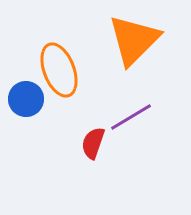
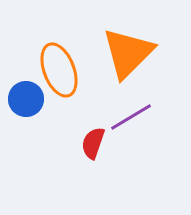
orange triangle: moved 6 px left, 13 px down
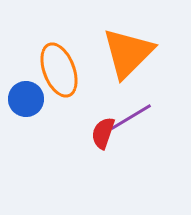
red semicircle: moved 10 px right, 10 px up
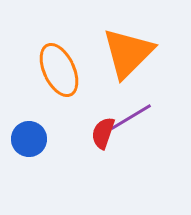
orange ellipse: rotated 4 degrees counterclockwise
blue circle: moved 3 px right, 40 px down
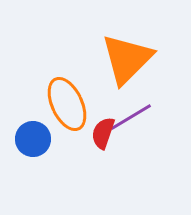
orange triangle: moved 1 px left, 6 px down
orange ellipse: moved 8 px right, 34 px down
blue circle: moved 4 px right
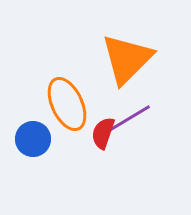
purple line: moved 1 px left, 1 px down
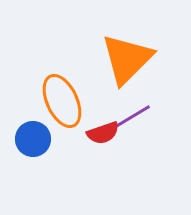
orange ellipse: moved 5 px left, 3 px up
red semicircle: rotated 128 degrees counterclockwise
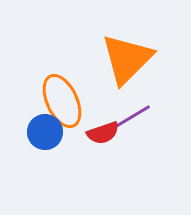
blue circle: moved 12 px right, 7 px up
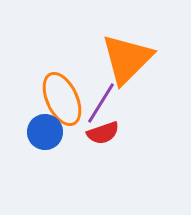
orange ellipse: moved 2 px up
purple line: moved 29 px left, 15 px up; rotated 27 degrees counterclockwise
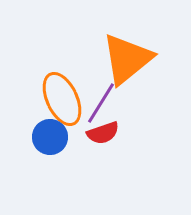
orange triangle: rotated 6 degrees clockwise
blue circle: moved 5 px right, 5 px down
